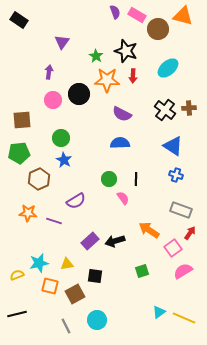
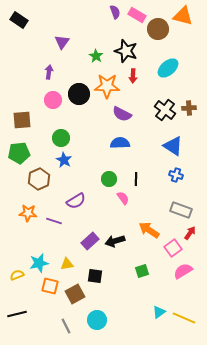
orange star at (107, 80): moved 6 px down
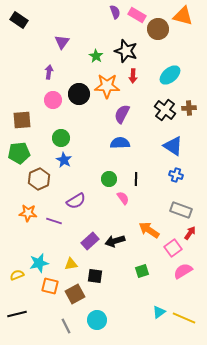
cyan ellipse at (168, 68): moved 2 px right, 7 px down
purple semicircle at (122, 114): rotated 90 degrees clockwise
yellow triangle at (67, 264): moved 4 px right
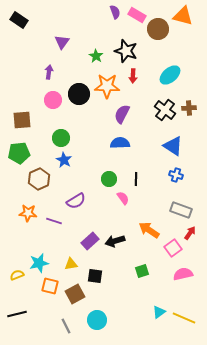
pink semicircle at (183, 271): moved 3 px down; rotated 18 degrees clockwise
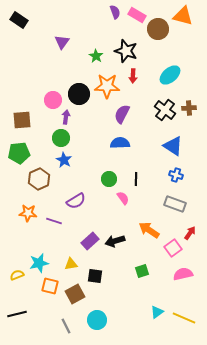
purple arrow at (49, 72): moved 17 px right, 45 px down
gray rectangle at (181, 210): moved 6 px left, 6 px up
cyan triangle at (159, 312): moved 2 px left
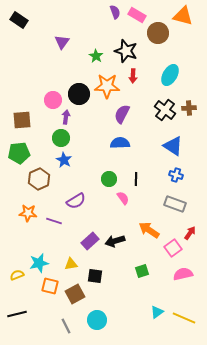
brown circle at (158, 29): moved 4 px down
cyan ellipse at (170, 75): rotated 20 degrees counterclockwise
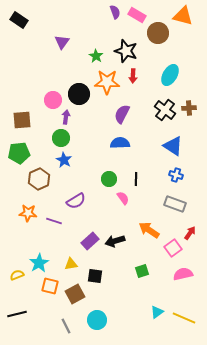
orange star at (107, 86): moved 4 px up
cyan star at (39, 263): rotated 18 degrees counterclockwise
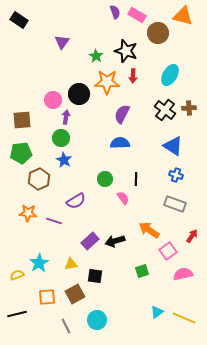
green pentagon at (19, 153): moved 2 px right
green circle at (109, 179): moved 4 px left
red arrow at (190, 233): moved 2 px right, 3 px down
pink square at (173, 248): moved 5 px left, 3 px down
orange square at (50, 286): moved 3 px left, 11 px down; rotated 18 degrees counterclockwise
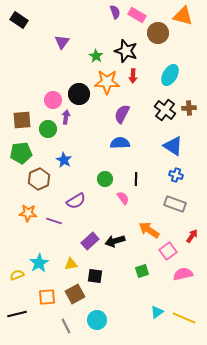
green circle at (61, 138): moved 13 px left, 9 px up
